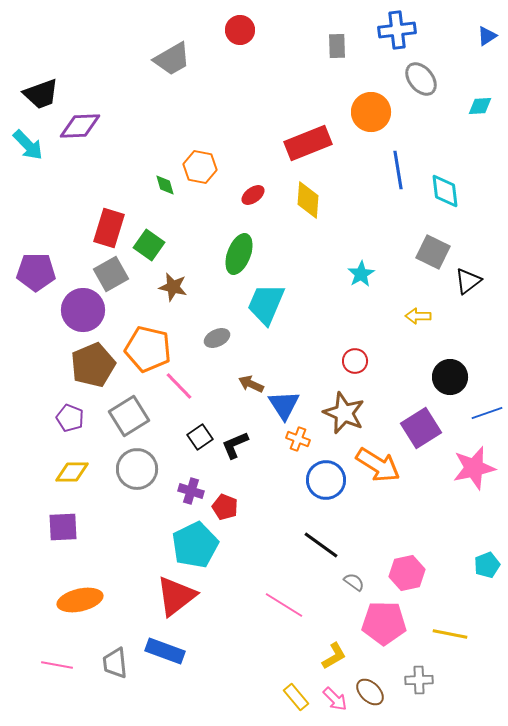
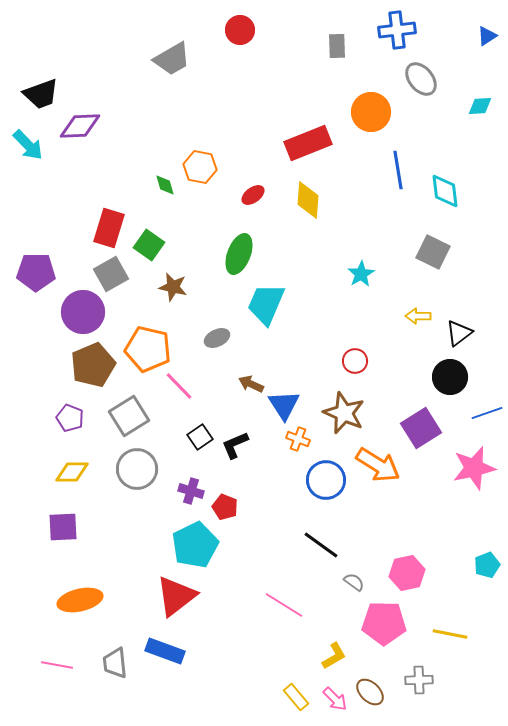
black triangle at (468, 281): moved 9 px left, 52 px down
purple circle at (83, 310): moved 2 px down
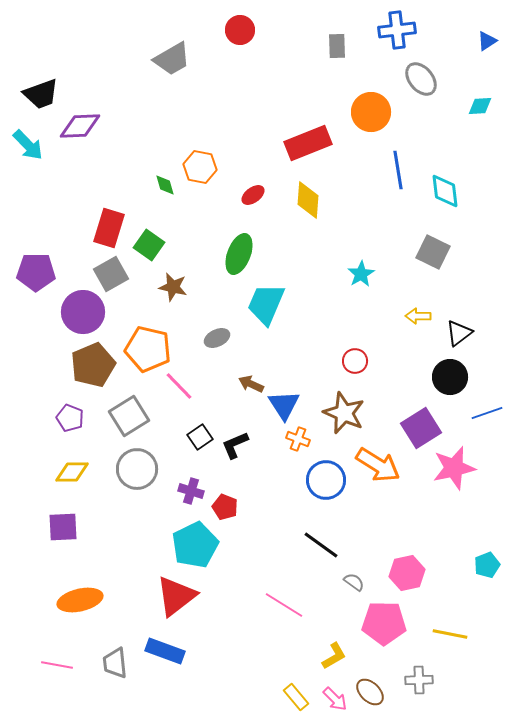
blue triangle at (487, 36): moved 5 px down
pink star at (474, 468): moved 20 px left
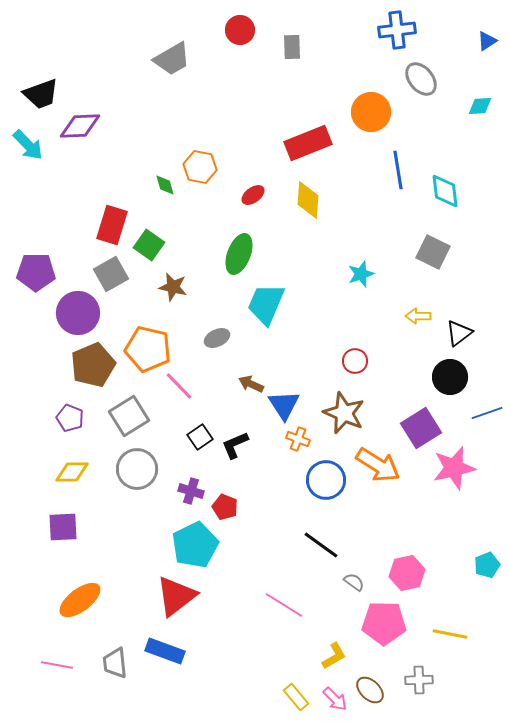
gray rectangle at (337, 46): moved 45 px left, 1 px down
red rectangle at (109, 228): moved 3 px right, 3 px up
cyan star at (361, 274): rotated 12 degrees clockwise
purple circle at (83, 312): moved 5 px left, 1 px down
orange ellipse at (80, 600): rotated 24 degrees counterclockwise
brown ellipse at (370, 692): moved 2 px up
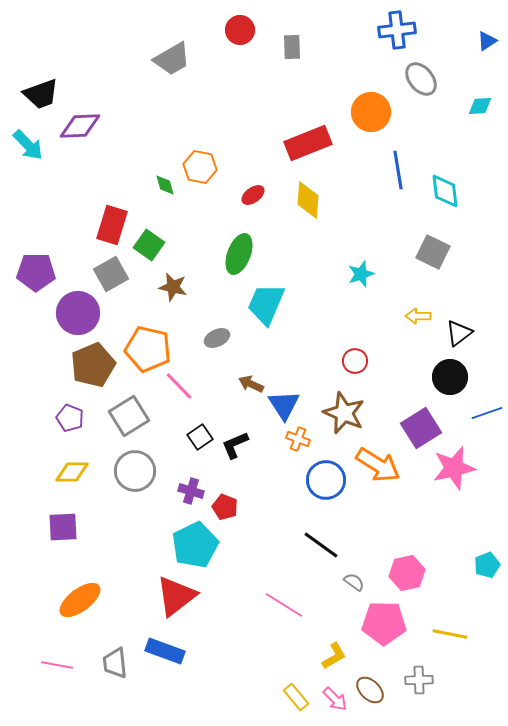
gray circle at (137, 469): moved 2 px left, 2 px down
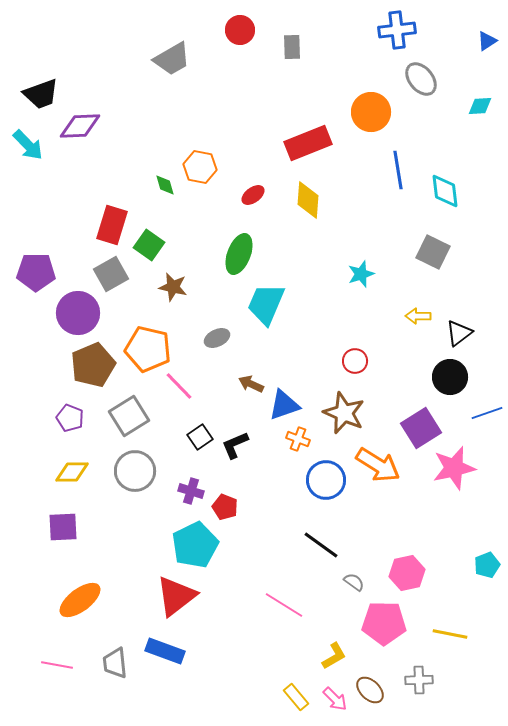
blue triangle at (284, 405): rotated 44 degrees clockwise
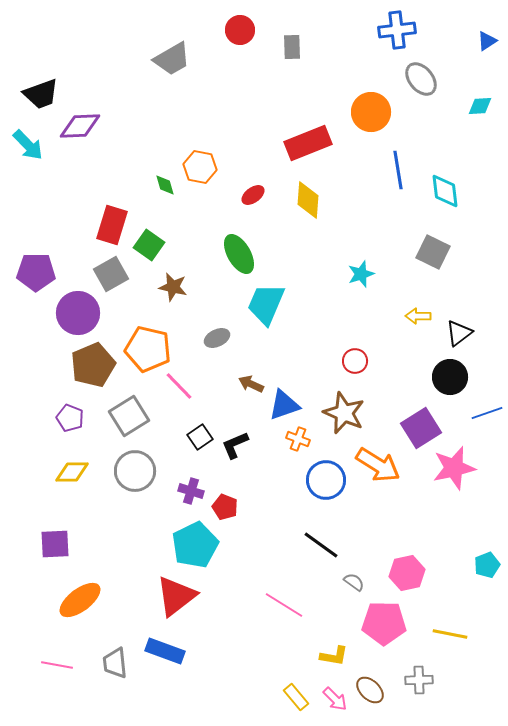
green ellipse at (239, 254): rotated 51 degrees counterclockwise
purple square at (63, 527): moved 8 px left, 17 px down
yellow L-shape at (334, 656): rotated 40 degrees clockwise
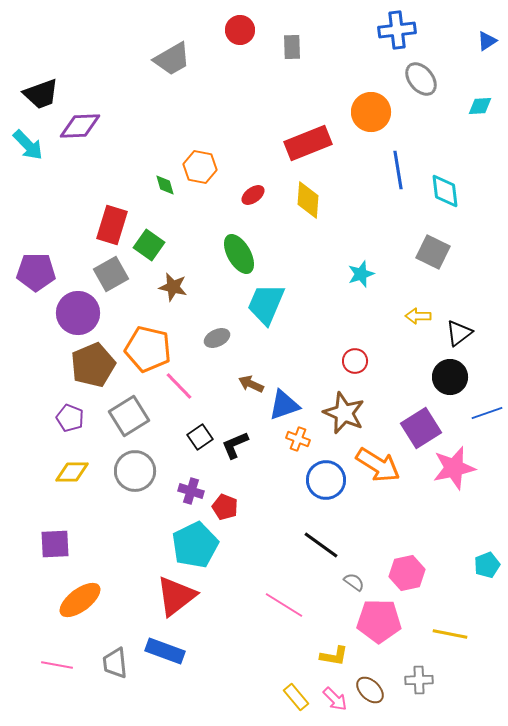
pink pentagon at (384, 623): moved 5 px left, 2 px up
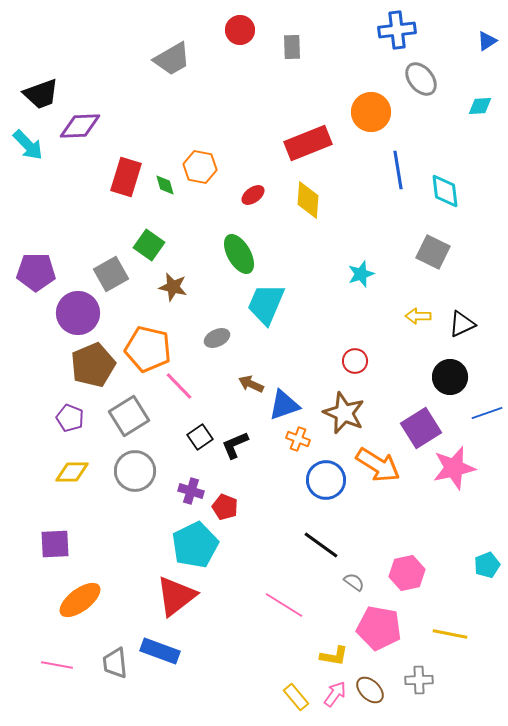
red rectangle at (112, 225): moved 14 px right, 48 px up
black triangle at (459, 333): moved 3 px right, 9 px up; rotated 12 degrees clockwise
pink pentagon at (379, 621): moved 7 px down; rotated 9 degrees clockwise
blue rectangle at (165, 651): moved 5 px left
pink arrow at (335, 699): moved 5 px up; rotated 100 degrees counterclockwise
